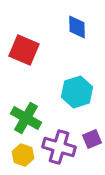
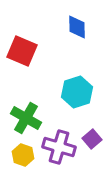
red square: moved 2 px left, 1 px down
purple square: rotated 18 degrees counterclockwise
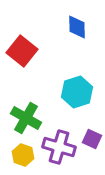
red square: rotated 16 degrees clockwise
purple square: rotated 24 degrees counterclockwise
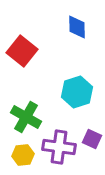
green cross: moved 1 px up
purple cross: rotated 8 degrees counterclockwise
yellow hexagon: rotated 25 degrees counterclockwise
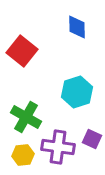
purple cross: moved 1 px left
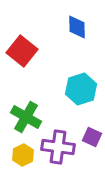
cyan hexagon: moved 4 px right, 3 px up
purple square: moved 2 px up
yellow hexagon: rotated 20 degrees counterclockwise
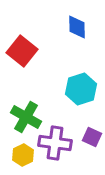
purple cross: moved 3 px left, 4 px up
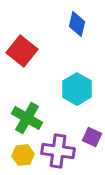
blue diamond: moved 3 px up; rotated 15 degrees clockwise
cyan hexagon: moved 4 px left; rotated 12 degrees counterclockwise
green cross: moved 1 px right, 1 px down
purple cross: moved 3 px right, 8 px down
yellow hexagon: rotated 20 degrees clockwise
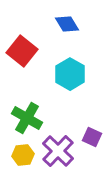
blue diamond: moved 10 px left; rotated 45 degrees counterclockwise
cyan hexagon: moved 7 px left, 15 px up
purple cross: rotated 36 degrees clockwise
